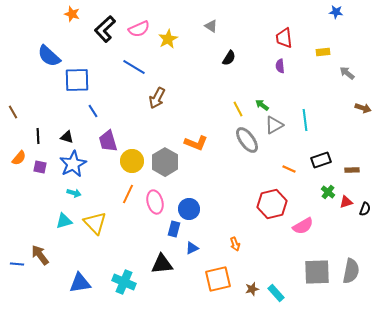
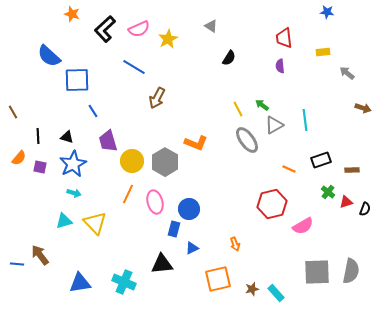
blue star at (336, 12): moved 9 px left
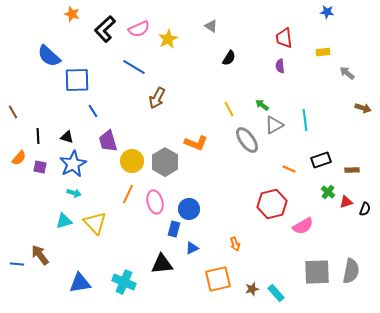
yellow line at (238, 109): moved 9 px left
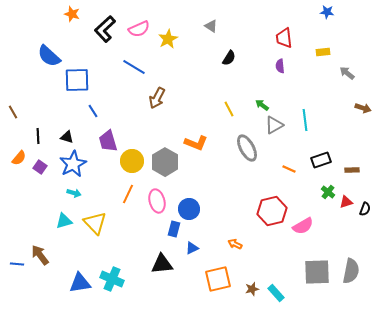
gray ellipse at (247, 140): moved 8 px down; rotated 8 degrees clockwise
purple square at (40, 167): rotated 24 degrees clockwise
pink ellipse at (155, 202): moved 2 px right, 1 px up
red hexagon at (272, 204): moved 7 px down
orange arrow at (235, 244): rotated 136 degrees clockwise
cyan cross at (124, 282): moved 12 px left, 3 px up
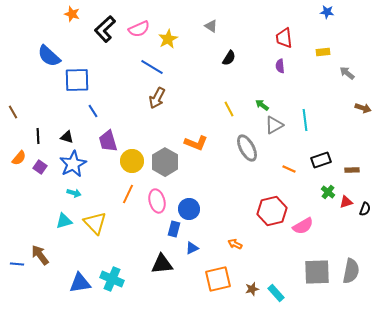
blue line at (134, 67): moved 18 px right
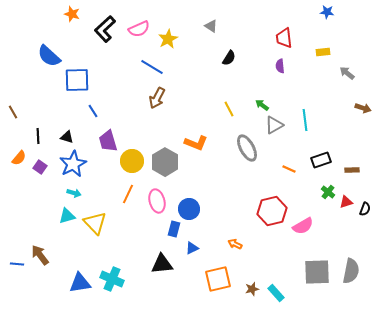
cyan triangle at (64, 221): moved 3 px right, 5 px up
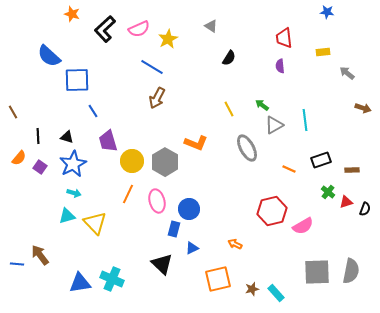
black triangle at (162, 264): rotated 50 degrees clockwise
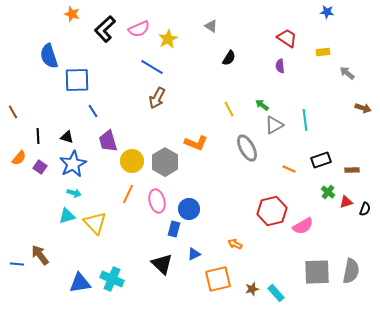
red trapezoid at (284, 38): moved 3 px right; rotated 130 degrees clockwise
blue semicircle at (49, 56): rotated 30 degrees clockwise
blue triangle at (192, 248): moved 2 px right, 6 px down
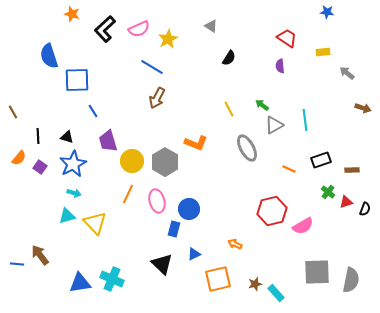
gray semicircle at (351, 271): moved 9 px down
brown star at (252, 289): moved 3 px right, 5 px up
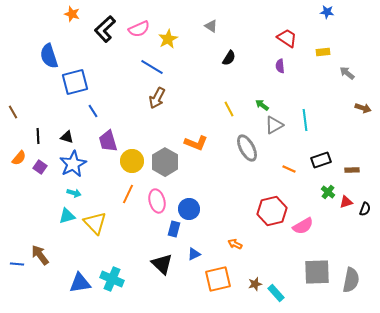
blue square at (77, 80): moved 2 px left, 2 px down; rotated 12 degrees counterclockwise
